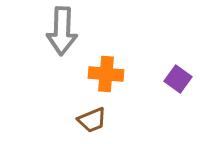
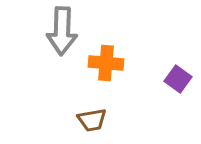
orange cross: moved 11 px up
brown trapezoid: rotated 12 degrees clockwise
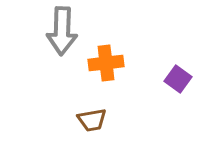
orange cross: rotated 12 degrees counterclockwise
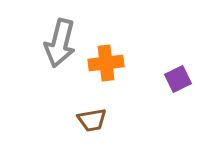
gray arrow: moved 2 px left, 12 px down; rotated 12 degrees clockwise
purple square: rotated 28 degrees clockwise
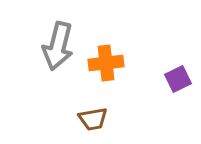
gray arrow: moved 2 px left, 3 px down
brown trapezoid: moved 1 px right, 1 px up
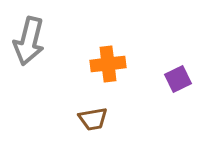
gray arrow: moved 29 px left, 5 px up
orange cross: moved 2 px right, 1 px down
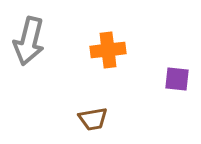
orange cross: moved 14 px up
purple square: moved 1 px left; rotated 32 degrees clockwise
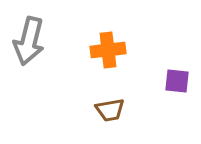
purple square: moved 2 px down
brown trapezoid: moved 17 px right, 9 px up
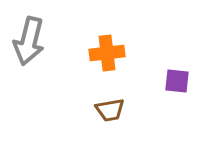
orange cross: moved 1 px left, 3 px down
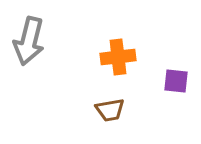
orange cross: moved 11 px right, 4 px down
purple square: moved 1 px left
